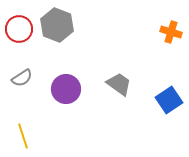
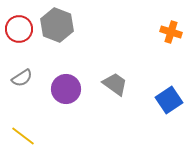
gray trapezoid: moved 4 px left
yellow line: rotated 35 degrees counterclockwise
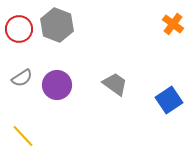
orange cross: moved 2 px right, 8 px up; rotated 20 degrees clockwise
purple circle: moved 9 px left, 4 px up
yellow line: rotated 10 degrees clockwise
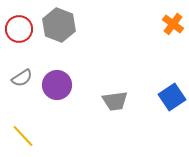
gray hexagon: moved 2 px right
gray trapezoid: moved 17 px down; rotated 136 degrees clockwise
blue square: moved 3 px right, 3 px up
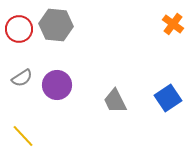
gray hexagon: moved 3 px left; rotated 16 degrees counterclockwise
blue square: moved 4 px left, 1 px down
gray trapezoid: rotated 72 degrees clockwise
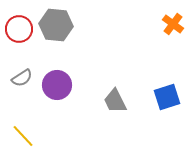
blue square: moved 1 px left, 1 px up; rotated 16 degrees clockwise
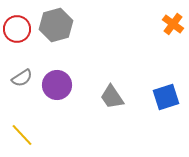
gray hexagon: rotated 20 degrees counterclockwise
red circle: moved 2 px left
blue square: moved 1 px left
gray trapezoid: moved 3 px left, 4 px up; rotated 8 degrees counterclockwise
yellow line: moved 1 px left, 1 px up
